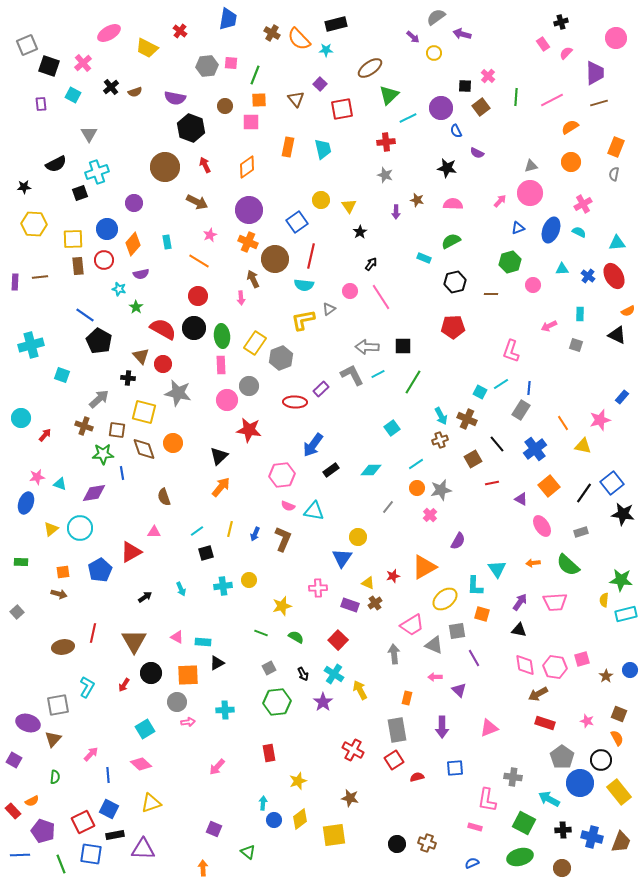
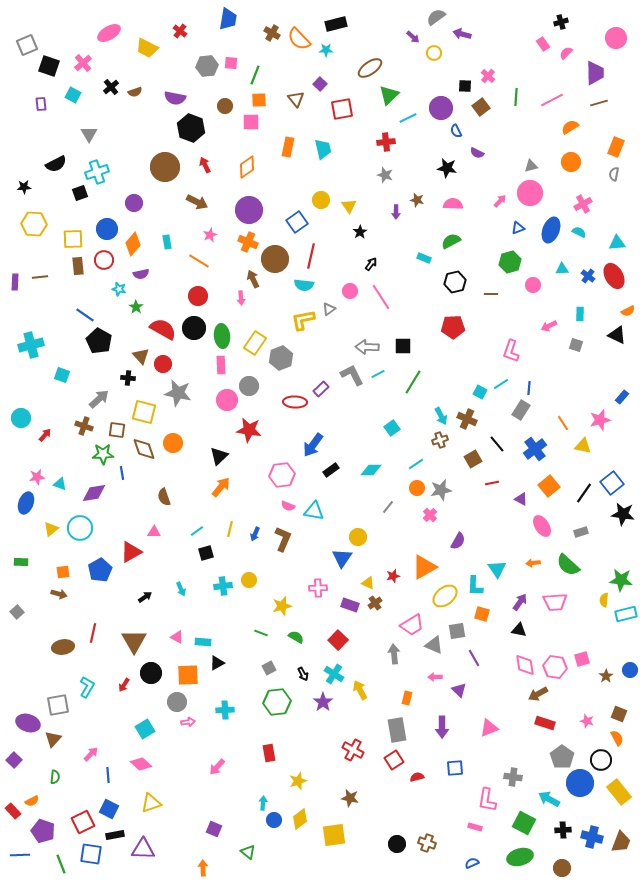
yellow ellipse at (445, 599): moved 3 px up
purple square at (14, 760): rotated 14 degrees clockwise
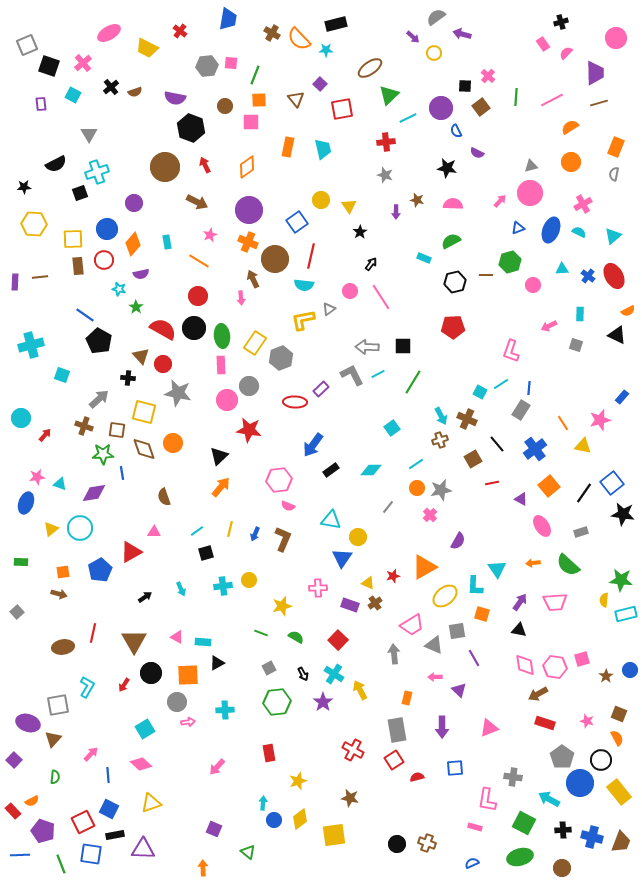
cyan triangle at (617, 243): moved 4 px left, 7 px up; rotated 36 degrees counterclockwise
brown line at (491, 294): moved 5 px left, 19 px up
pink hexagon at (282, 475): moved 3 px left, 5 px down
cyan triangle at (314, 511): moved 17 px right, 9 px down
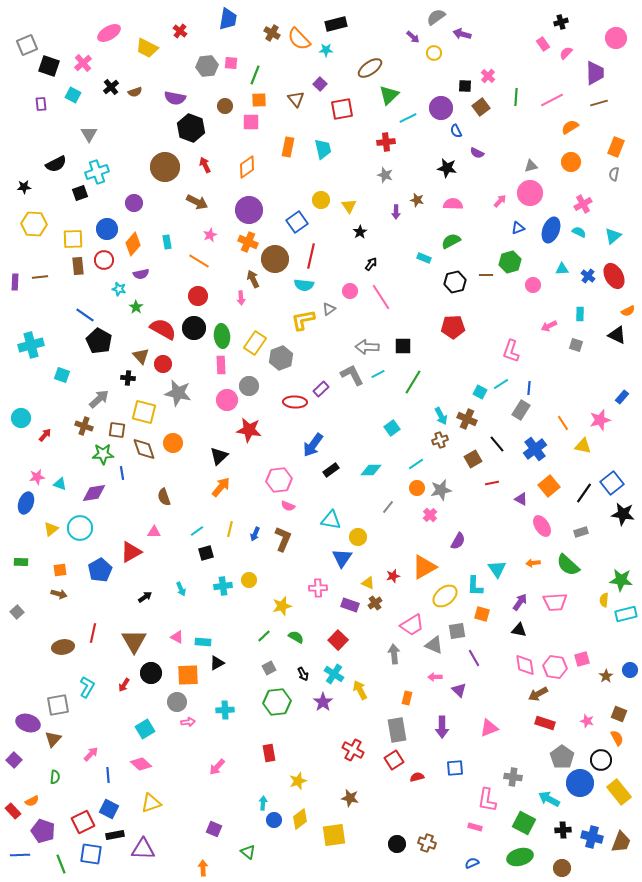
orange square at (63, 572): moved 3 px left, 2 px up
green line at (261, 633): moved 3 px right, 3 px down; rotated 64 degrees counterclockwise
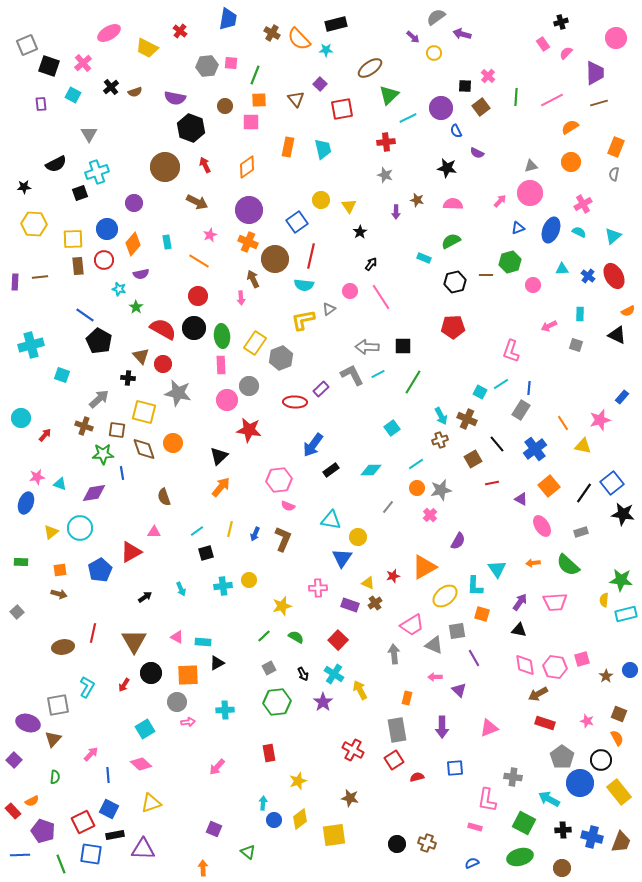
yellow triangle at (51, 529): moved 3 px down
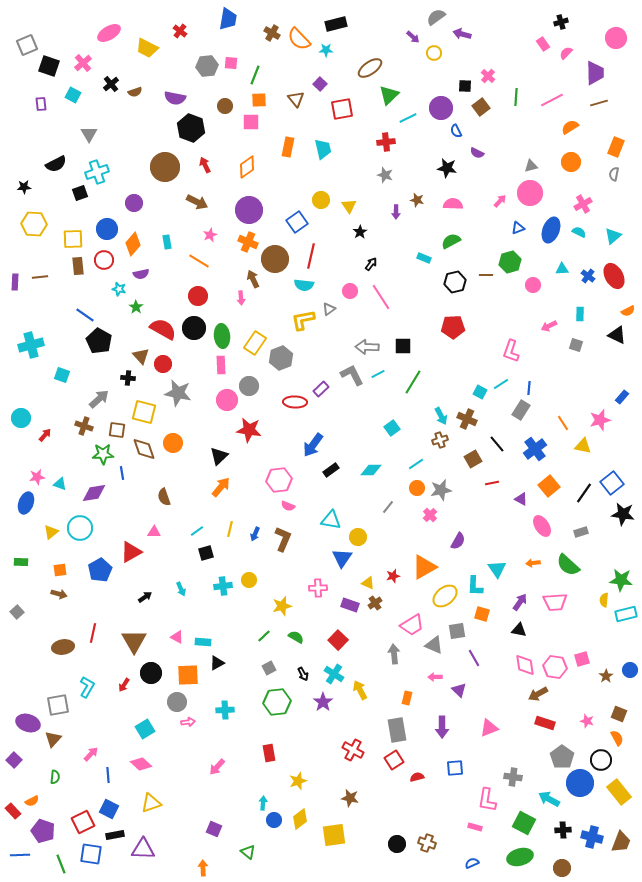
black cross at (111, 87): moved 3 px up
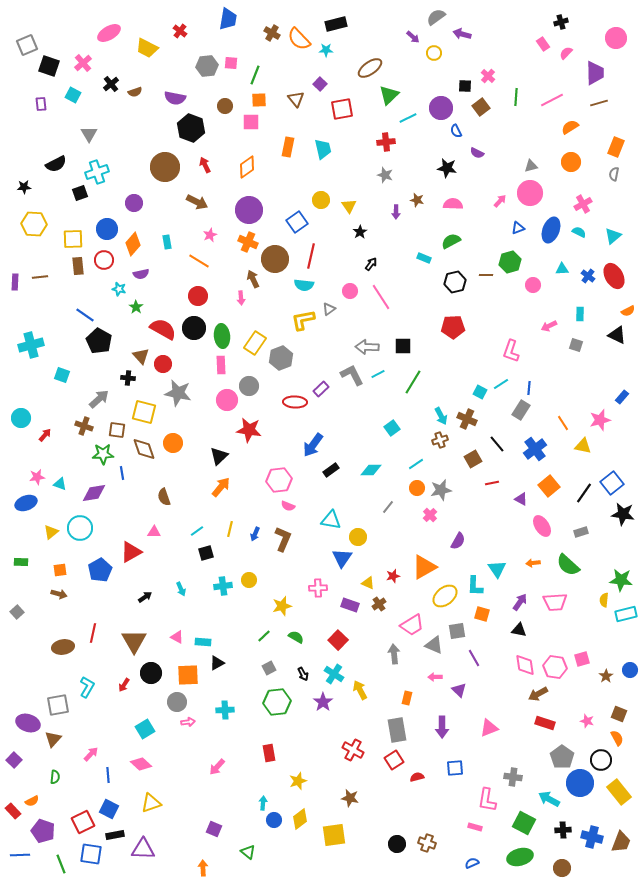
blue ellipse at (26, 503): rotated 50 degrees clockwise
brown cross at (375, 603): moved 4 px right, 1 px down
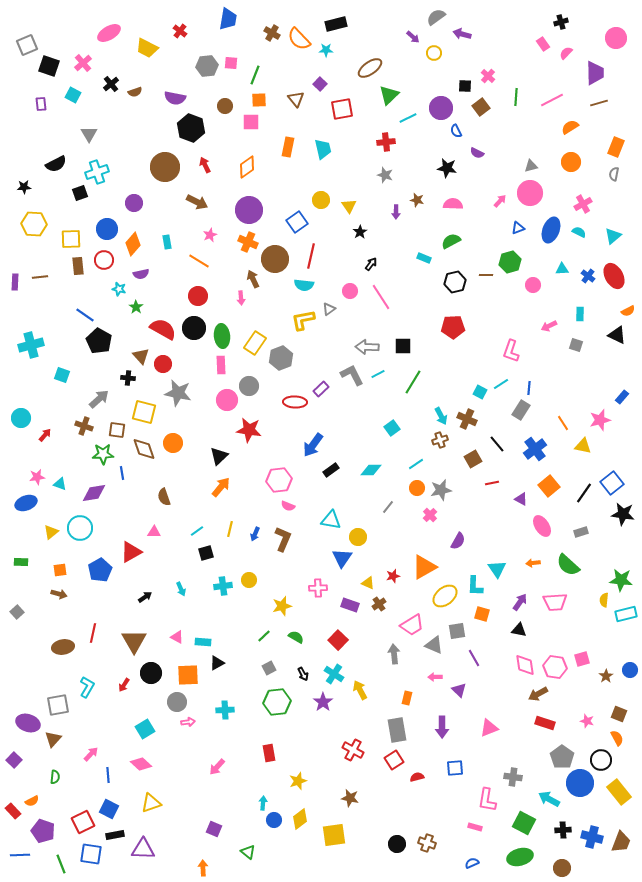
yellow square at (73, 239): moved 2 px left
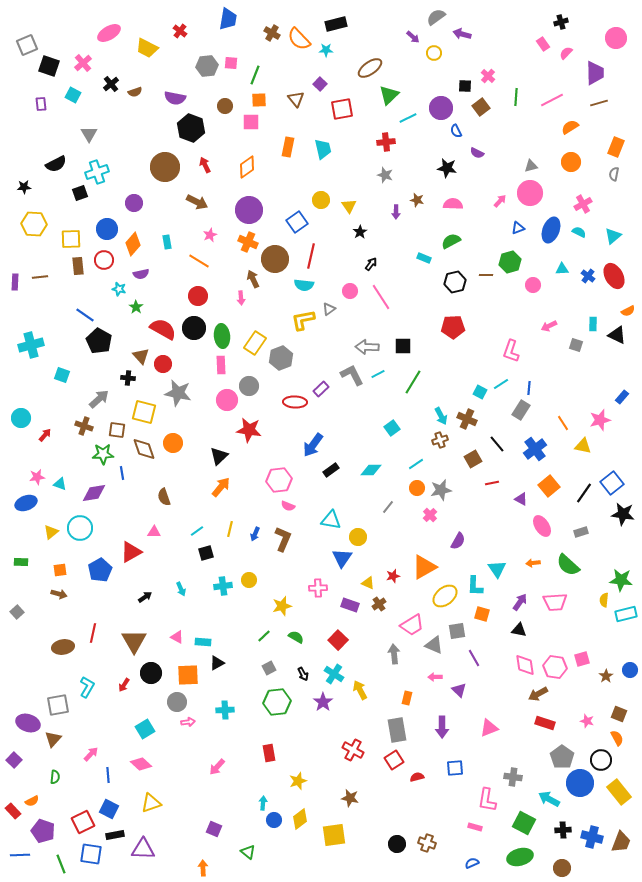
cyan rectangle at (580, 314): moved 13 px right, 10 px down
